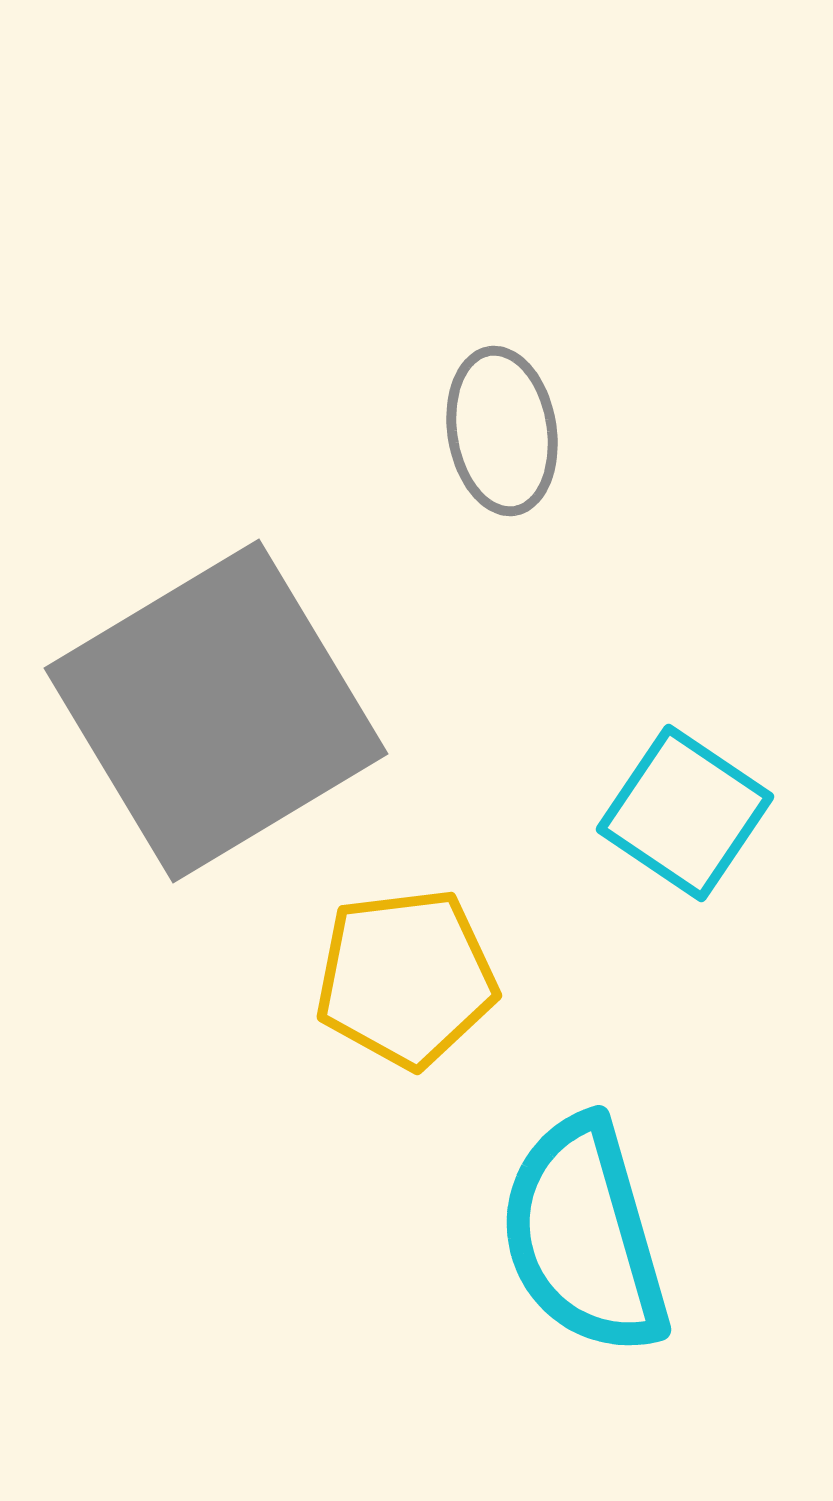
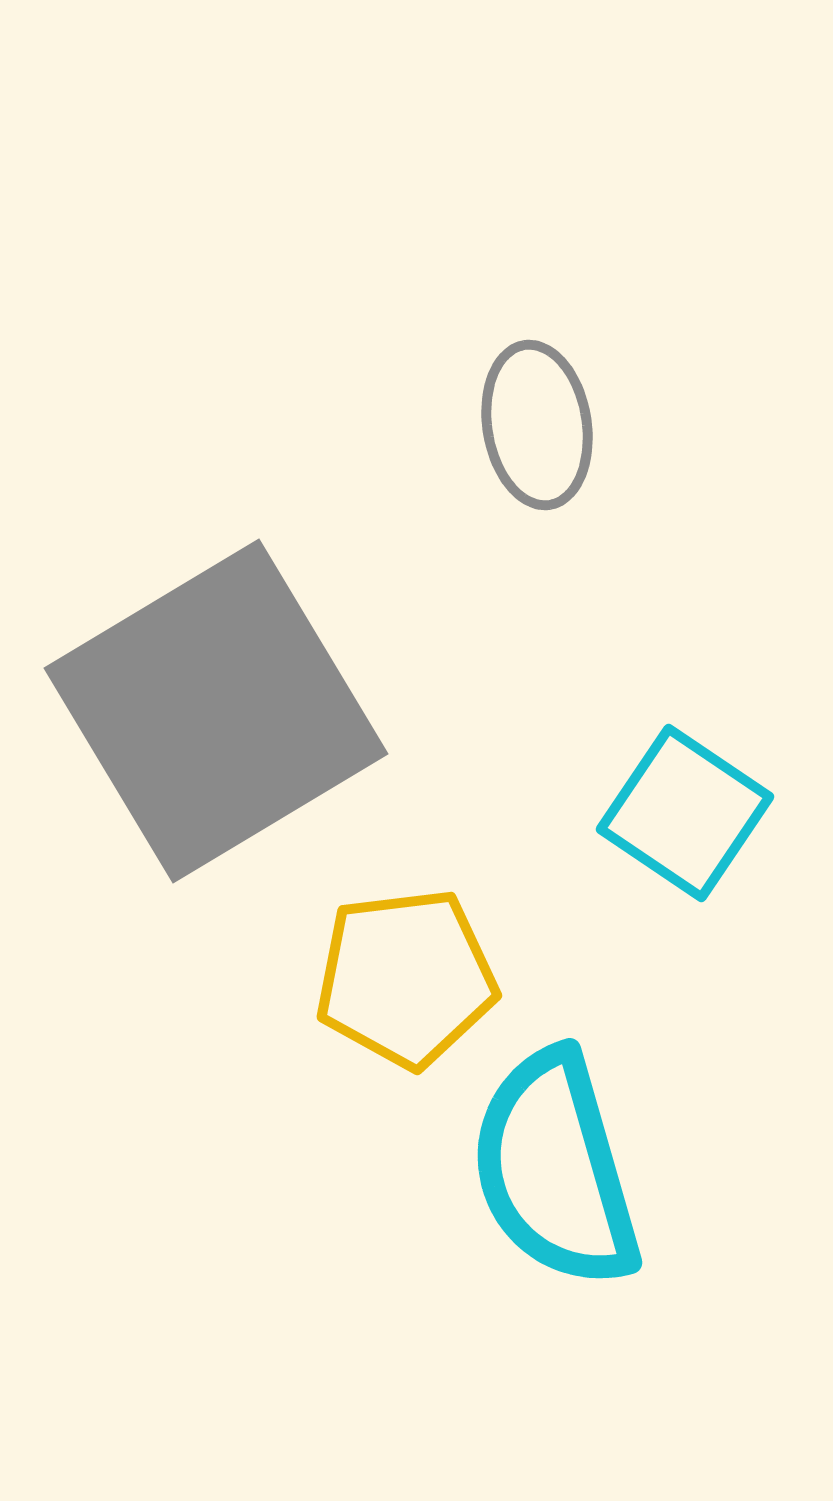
gray ellipse: moved 35 px right, 6 px up
cyan semicircle: moved 29 px left, 67 px up
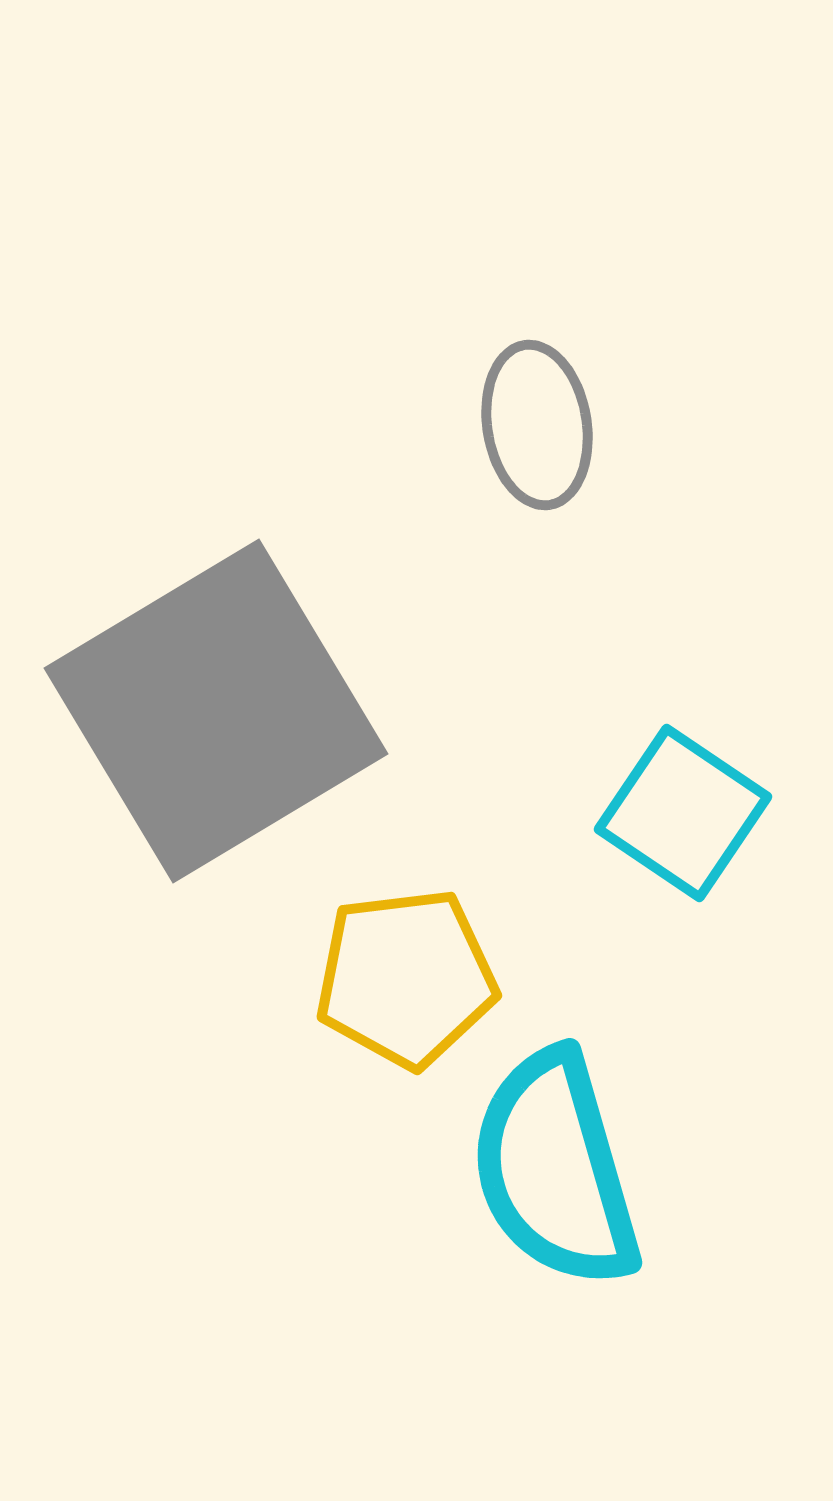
cyan square: moved 2 px left
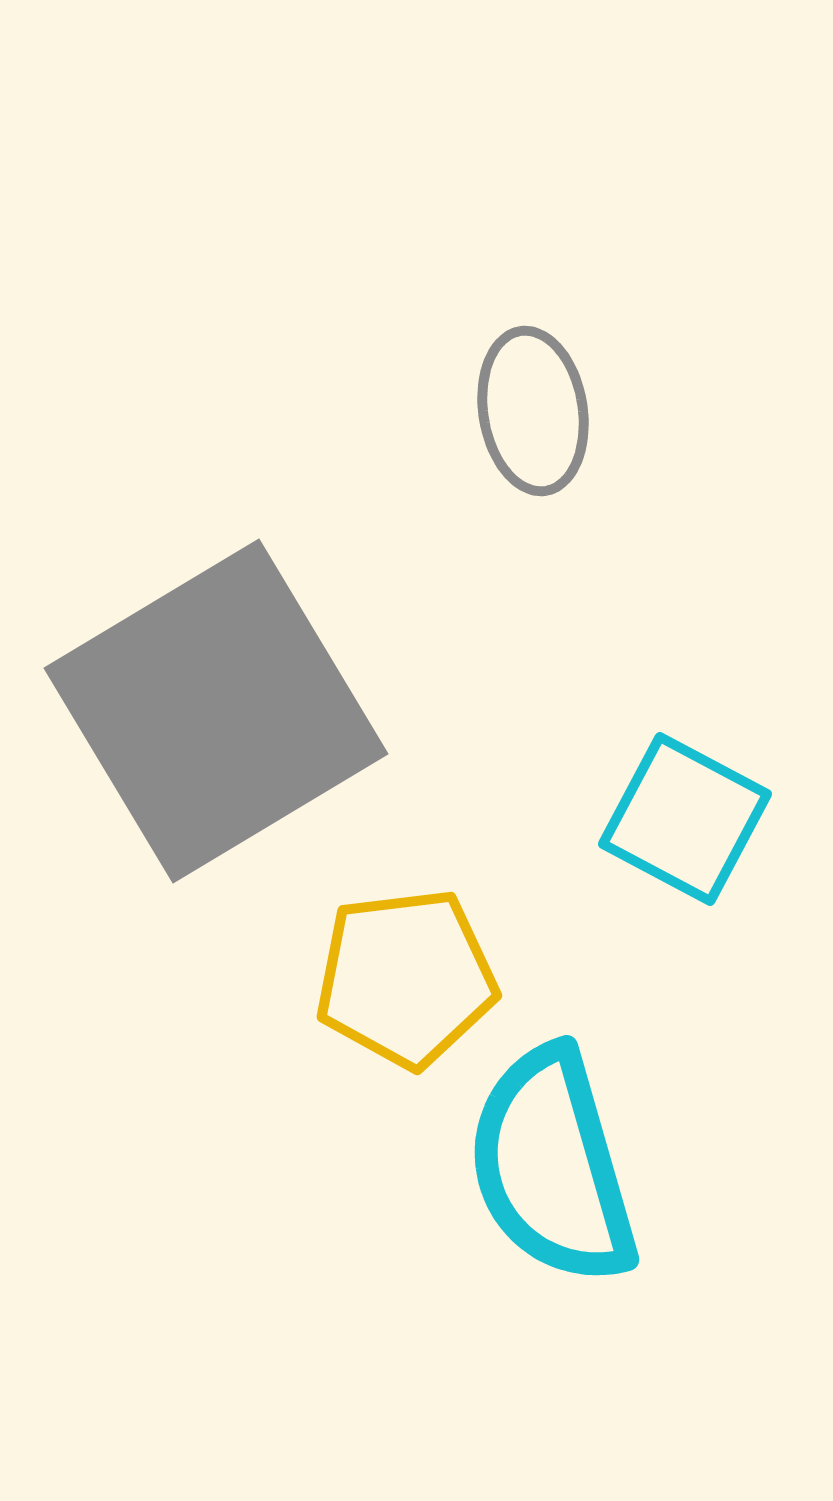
gray ellipse: moved 4 px left, 14 px up
cyan square: moved 2 px right, 6 px down; rotated 6 degrees counterclockwise
cyan semicircle: moved 3 px left, 3 px up
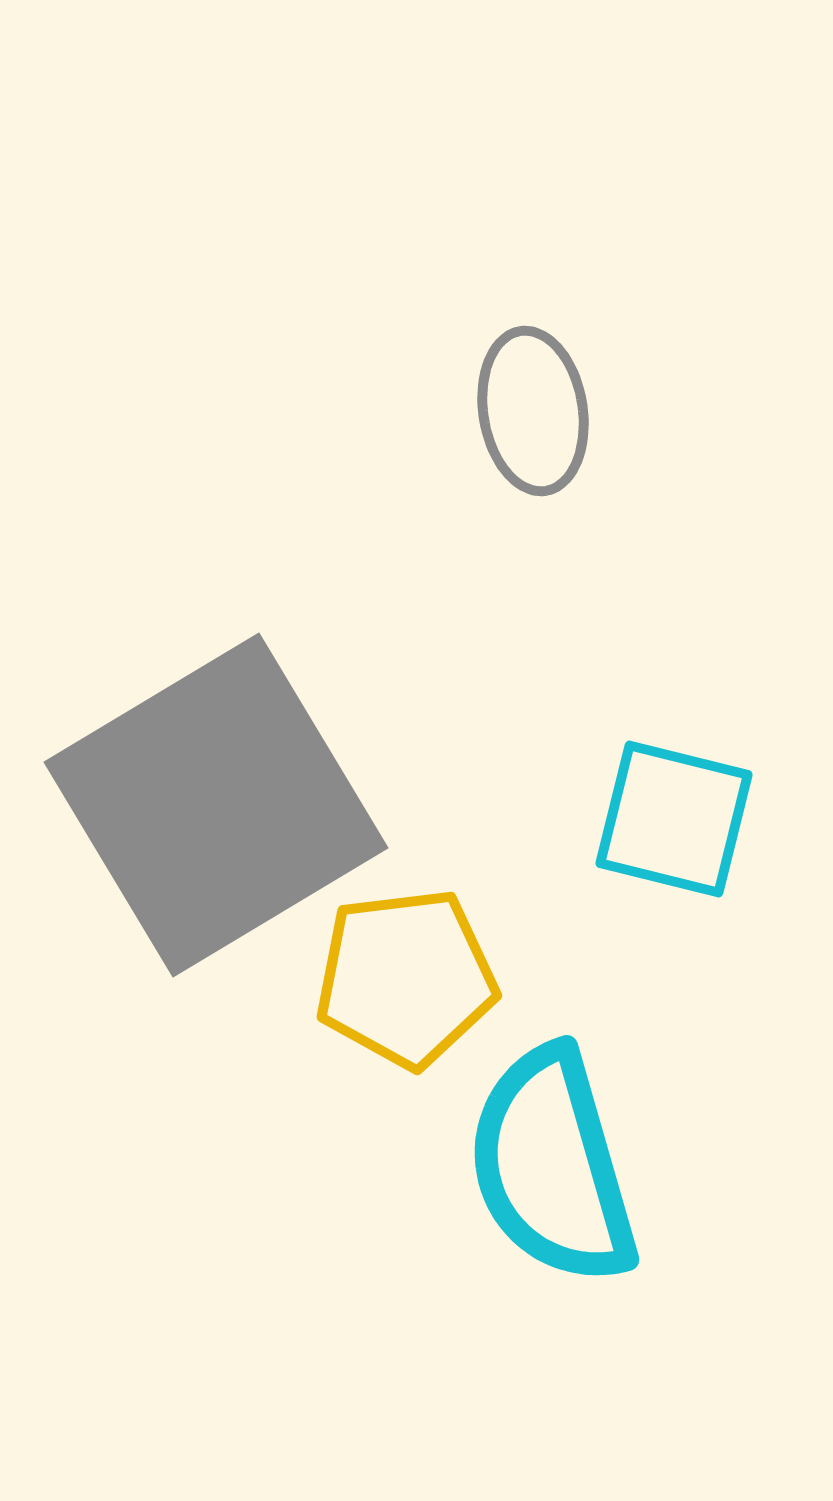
gray square: moved 94 px down
cyan square: moved 11 px left; rotated 14 degrees counterclockwise
